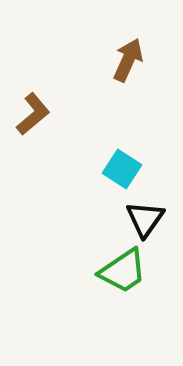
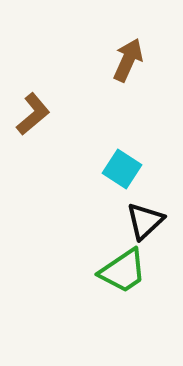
black triangle: moved 2 px down; rotated 12 degrees clockwise
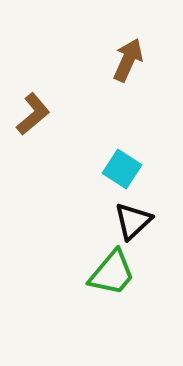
black triangle: moved 12 px left
green trapezoid: moved 11 px left, 2 px down; rotated 16 degrees counterclockwise
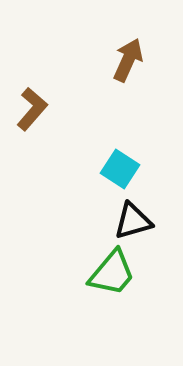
brown L-shape: moved 1 px left, 5 px up; rotated 9 degrees counterclockwise
cyan square: moved 2 px left
black triangle: rotated 27 degrees clockwise
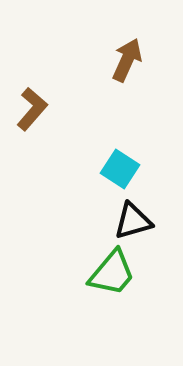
brown arrow: moved 1 px left
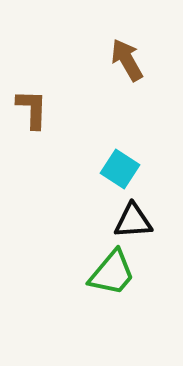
brown arrow: rotated 54 degrees counterclockwise
brown L-shape: rotated 39 degrees counterclockwise
black triangle: rotated 12 degrees clockwise
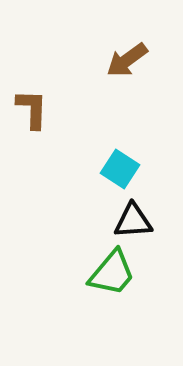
brown arrow: rotated 96 degrees counterclockwise
